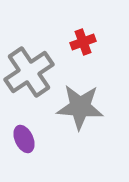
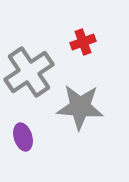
purple ellipse: moved 1 px left, 2 px up; rotated 8 degrees clockwise
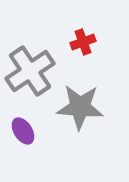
gray cross: moved 1 px right, 1 px up
purple ellipse: moved 6 px up; rotated 16 degrees counterclockwise
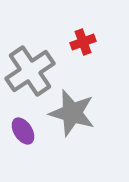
gray star: moved 8 px left, 6 px down; rotated 12 degrees clockwise
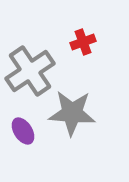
gray star: rotated 12 degrees counterclockwise
